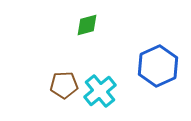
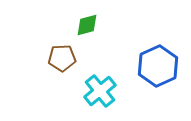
brown pentagon: moved 2 px left, 27 px up
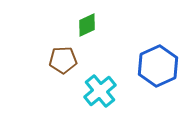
green diamond: rotated 10 degrees counterclockwise
brown pentagon: moved 1 px right, 2 px down
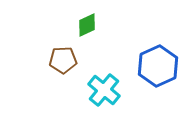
cyan cross: moved 4 px right, 1 px up; rotated 12 degrees counterclockwise
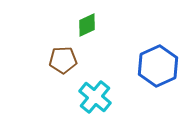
cyan cross: moved 9 px left, 7 px down
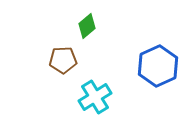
green diamond: moved 1 px down; rotated 15 degrees counterclockwise
cyan cross: rotated 20 degrees clockwise
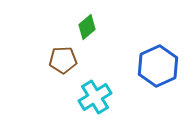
green diamond: moved 1 px down
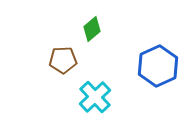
green diamond: moved 5 px right, 2 px down
cyan cross: rotated 12 degrees counterclockwise
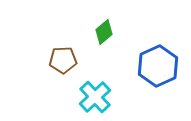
green diamond: moved 12 px right, 3 px down
